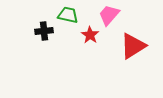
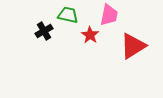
pink trapezoid: rotated 150 degrees clockwise
black cross: rotated 24 degrees counterclockwise
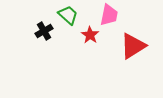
green trapezoid: rotated 30 degrees clockwise
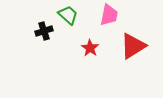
black cross: rotated 12 degrees clockwise
red star: moved 13 px down
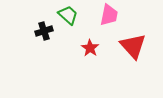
red triangle: rotated 40 degrees counterclockwise
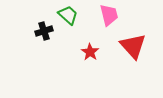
pink trapezoid: rotated 25 degrees counterclockwise
red star: moved 4 px down
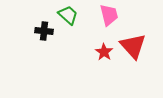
black cross: rotated 24 degrees clockwise
red star: moved 14 px right
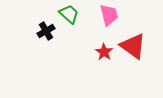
green trapezoid: moved 1 px right, 1 px up
black cross: moved 2 px right; rotated 36 degrees counterclockwise
red triangle: rotated 12 degrees counterclockwise
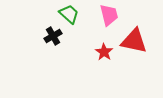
black cross: moved 7 px right, 5 px down
red triangle: moved 1 px right, 5 px up; rotated 24 degrees counterclockwise
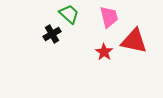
pink trapezoid: moved 2 px down
black cross: moved 1 px left, 2 px up
